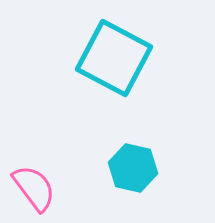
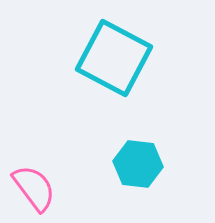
cyan hexagon: moved 5 px right, 4 px up; rotated 6 degrees counterclockwise
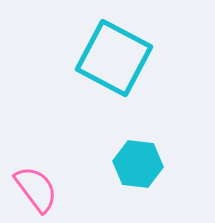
pink semicircle: moved 2 px right, 1 px down
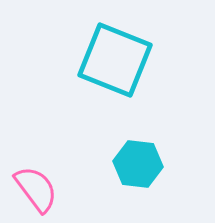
cyan square: moved 1 px right, 2 px down; rotated 6 degrees counterclockwise
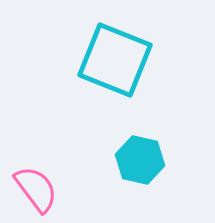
cyan hexagon: moved 2 px right, 4 px up; rotated 6 degrees clockwise
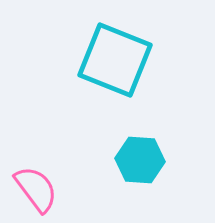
cyan hexagon: rotated 9 degrees counterclockwise
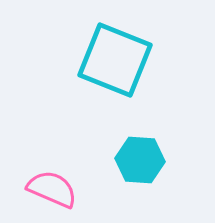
pink semicircle: moved 16 px right; rotated 30 degrees counterclockwise
